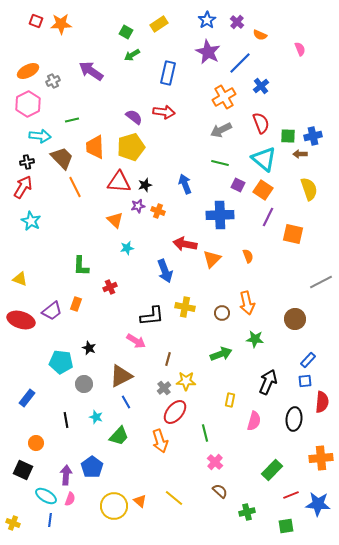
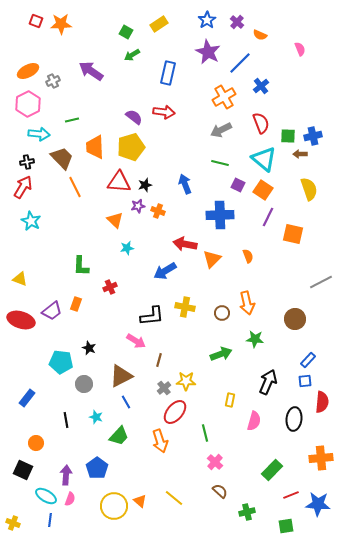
cyan arrow at (40, 136): moved 1 px left, 2 px up
blue arrow at (165, 271): rotated 80 degrees clockwise
brown line at (168, 359): moved 9 px left, 1 px down
blue pentagon at (92, 467): moved 5 px right, 1 px down
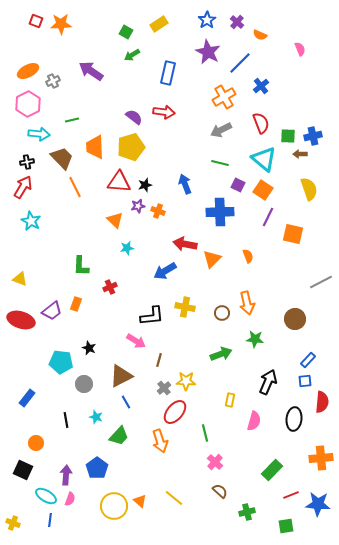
blue cross at (220, 215): moved 3 px up
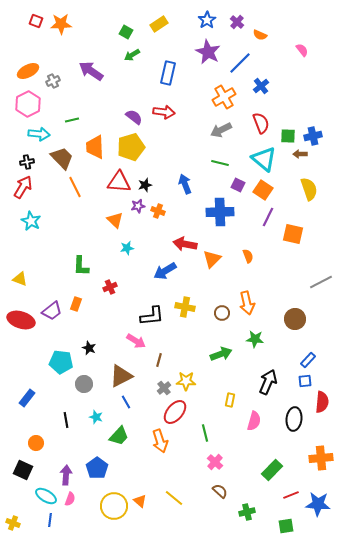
pink semicircle at (300, 49): moved 2 px right, 1 px down; rotated 16 degrees counterclockwise
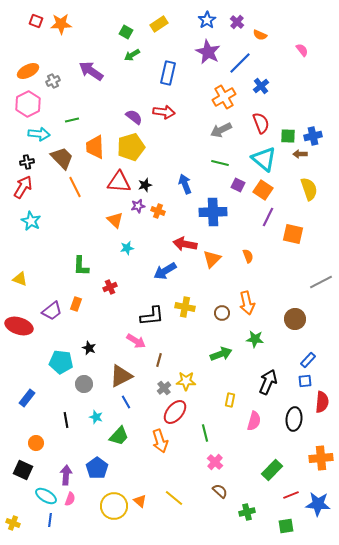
blue cross at (220, 212): moved 7 px left
red ellipse at (21, 320): moved 2 px left, 6 px down
